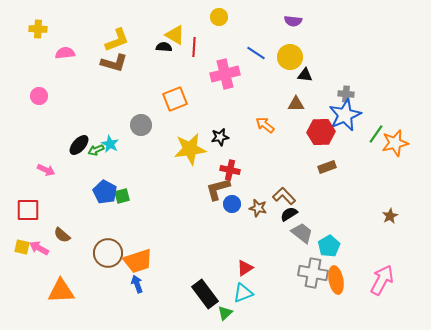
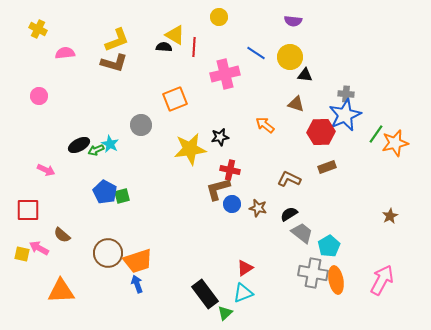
yellow cross at (38, 29): rotated 24 degrees clockwise
brown triangle at (296, 104): rotated 18 degrees clockwise
black ellipse at (79, 145): rotated 20 degrees clockwise
brown L-shape at (284, 196): moved 5 px right, 17 px up; rotated 20 degrees counterclockwise
yellow square at (22, 247): moved 7 px down
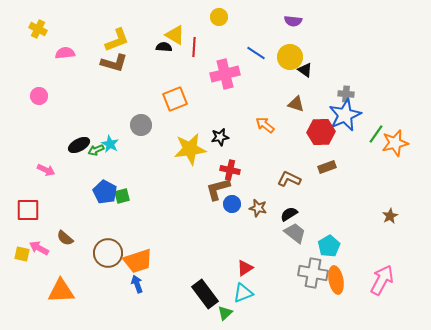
black triangle at (305, 75): moved 5 px up; rotated 28 degrees clockwise
gray trapezoid at (302, 233): moved 7 px left
brown semicircle at (62, 235): moved 3 px right, 3 px down
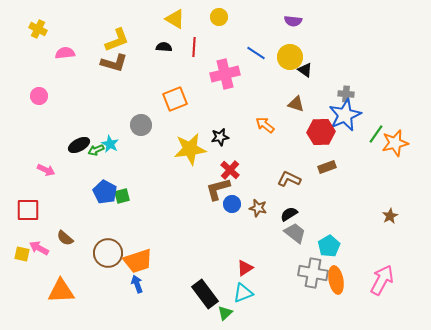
yellow triangle at (175, 35): moved 16 px up
red cross at (230, 170): rotated 30 degrees clockwise
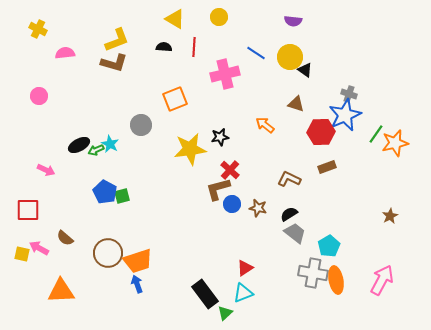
gray cross at (346, 94): moved 3 px right; rotated 14 degrees clockwise
